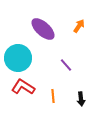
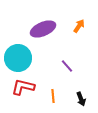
purple ellipse: rotated 65 degrees counterclockwise
purple line: moved 1 px right, 1 px down
red L-shape: rotated 20 degrees counterclockwise
black arrow: rotated 16 degrees counterclockwise
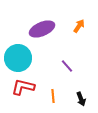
purple ellipse: moved 1 px left
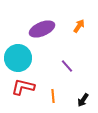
black arrow: moved 2 px right, 1 px down; rotated 56 degrees clockwise
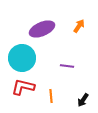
cyan circle: moved 4 px right
purple line: rotated 40 degrees counterclockwise
orange line: moved 2 px left
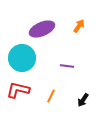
red L-shape: moved 5 px left, 3 px down
orange line: rotated 32 degrees clockwise
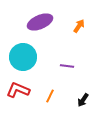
purple ellipse: moved 2 px left, 7 px up
cyan circle: moved 1 px right, 1 px up
red L-shape: rotated 10 degrees clockwise
orange line: moved 1 px left
